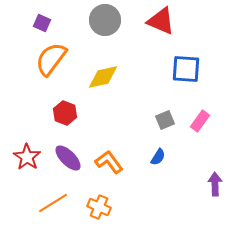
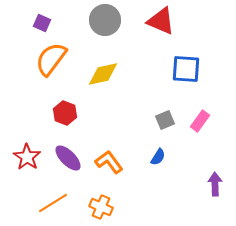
yellow diamond: moved 3 px up
orange cross: moved 2 px right
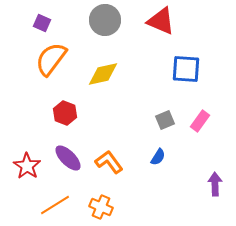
red star: moved 9 px down
orange line: moved 2 px right, 2 px down
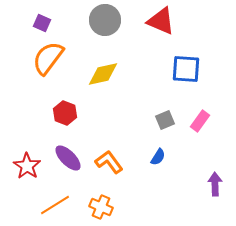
orange semicircle: moved 3 px left, 1 px up
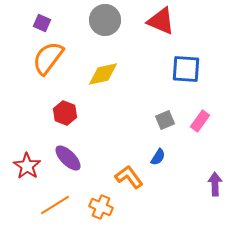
orange L-shape: moved 20 px right, 15 px down
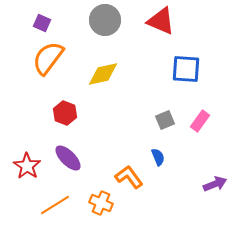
blue semicircle: rotated 54 degrees counterclockwise
purple arrow: rotated 70 degrees clockwise
orange cross: moved 4 px up
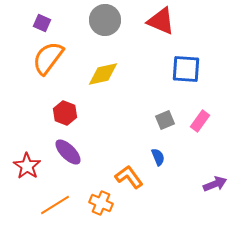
purple ellipse: moved 6 px up
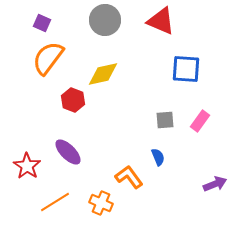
red hexagon: moved 8 px right, 13 px up
gray square: rotated 18 degrees clockwise
orange line: moved 3 px up
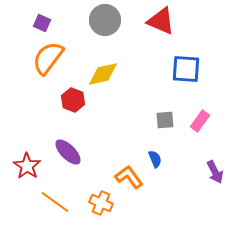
blue semicircle: moved 3 px left, 2 px down
purple arrow: moved 12 px up; rotated 85 degrees clockwise
orange line: rotated 68 degrees clockwise
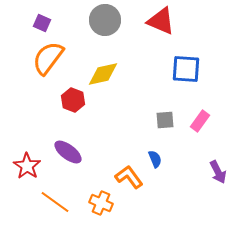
purple ellipse: rotated 8 degrees counterclockwise
purple arrow: moved 3 px right
